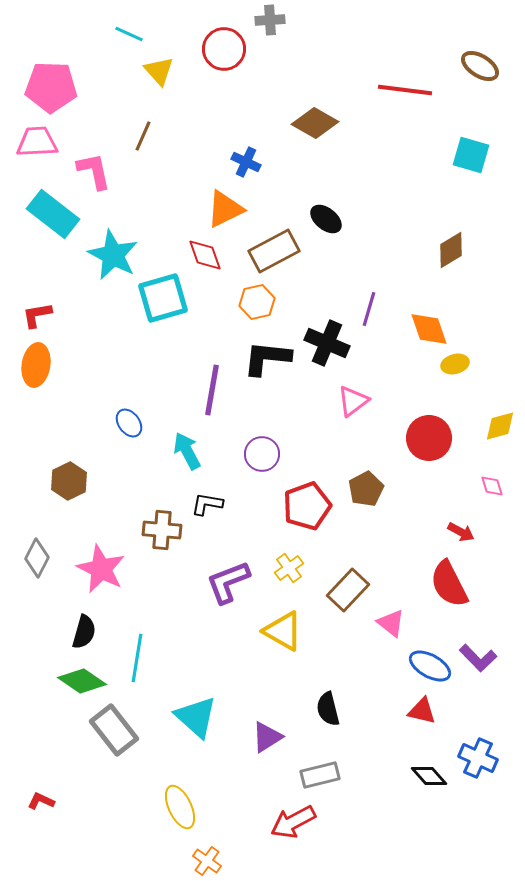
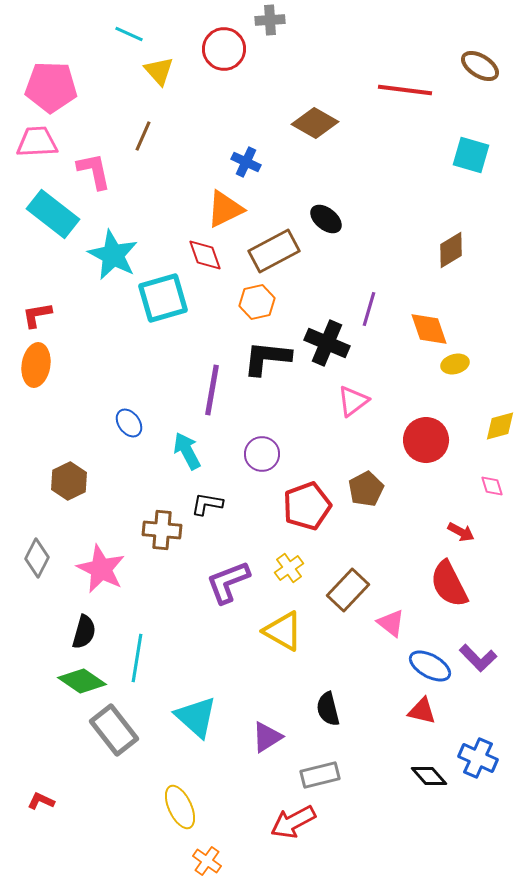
red circle at (429, 438): moved 3 px left, 2 px down
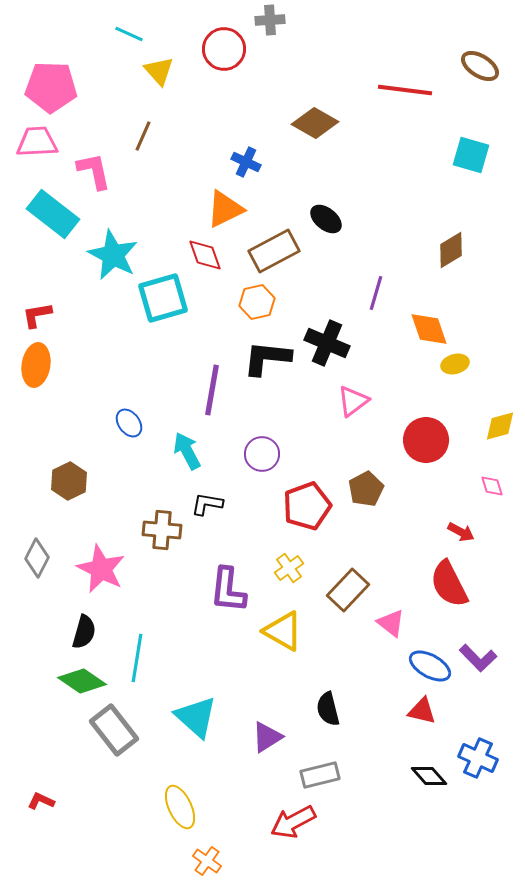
purple line at (369, 309): moved 7 px right, 16 px up
purple L-shape at (228, 582): moved 8 px down; rotated 63 degrees counterclockwise
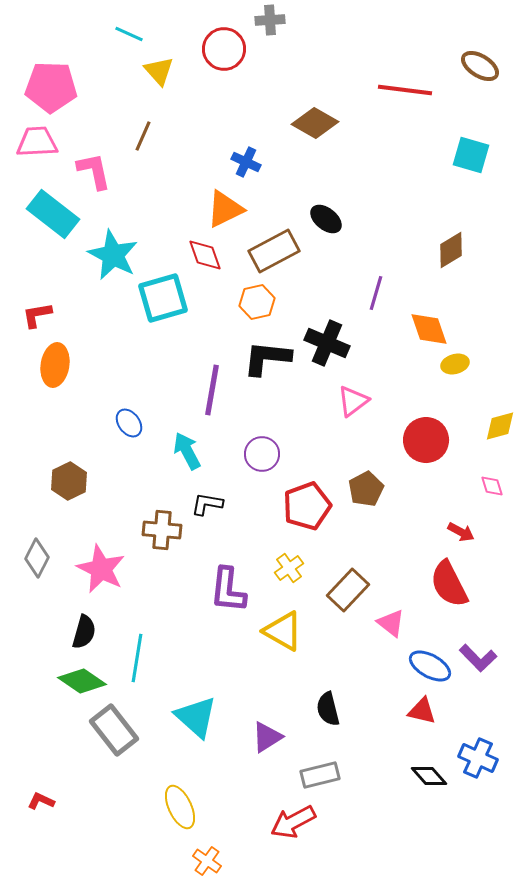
orange ellipse at (36, 365): moved 19 px right
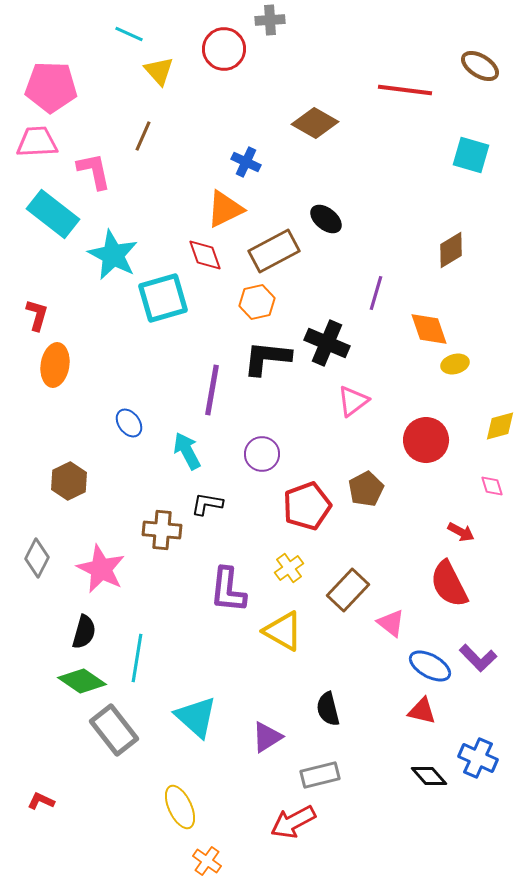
red L-shape at (37, 315): rotated 116 degrees clockwise
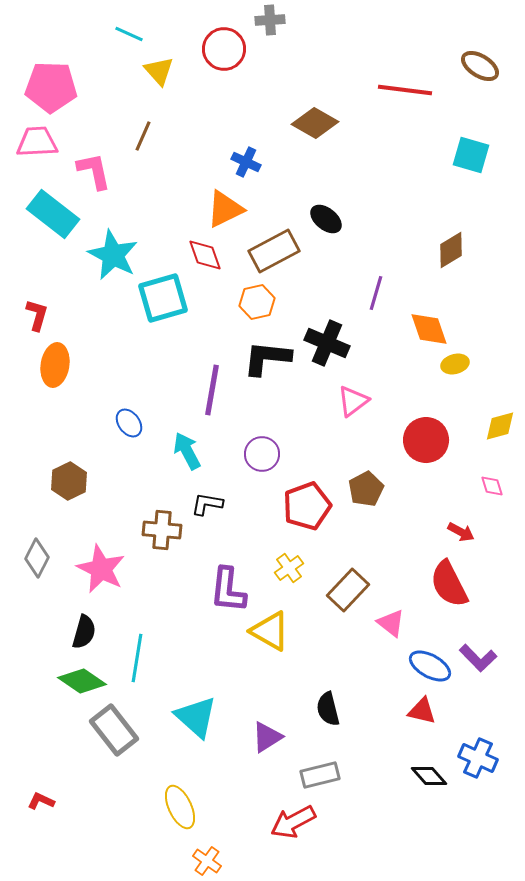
yellow triangle at (283, 631): moved 13 px left
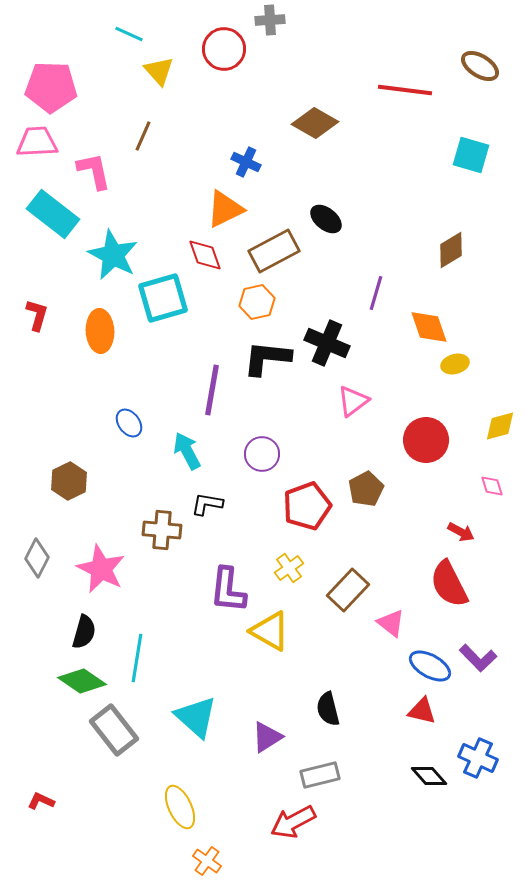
orange diamond at (429, 329): moved 2 px up
orange ellipse at (55, 365): moved 45 px right, 34 px up; rotated 12 degrees counterclockwise
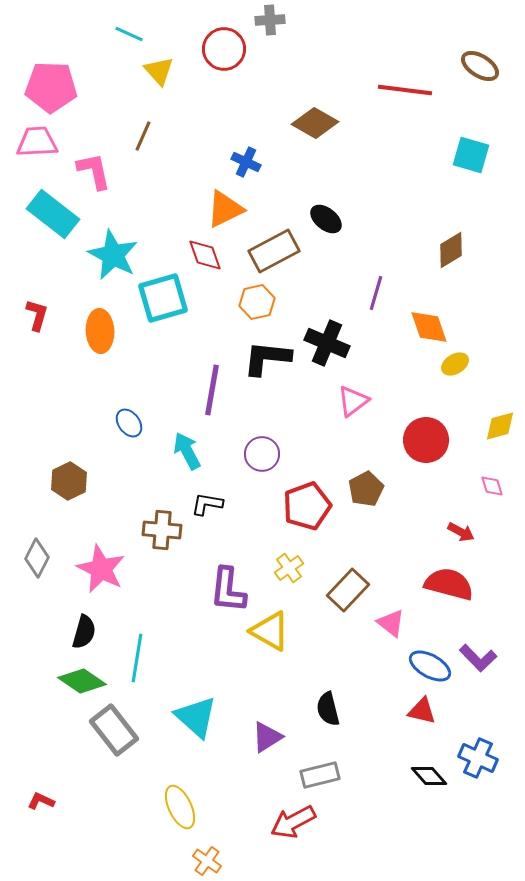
yellow ellipse at (455, 364): rotated 16 degrees counterclockwise
red semicircle at (449, 584): rotated 132 degrees clockwise
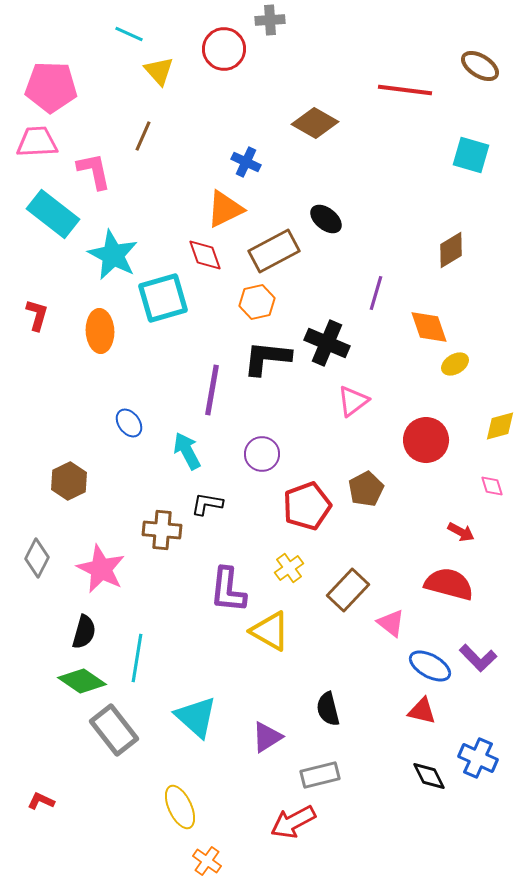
black diamond at (429, 776): rotated 15 degrees clockwise
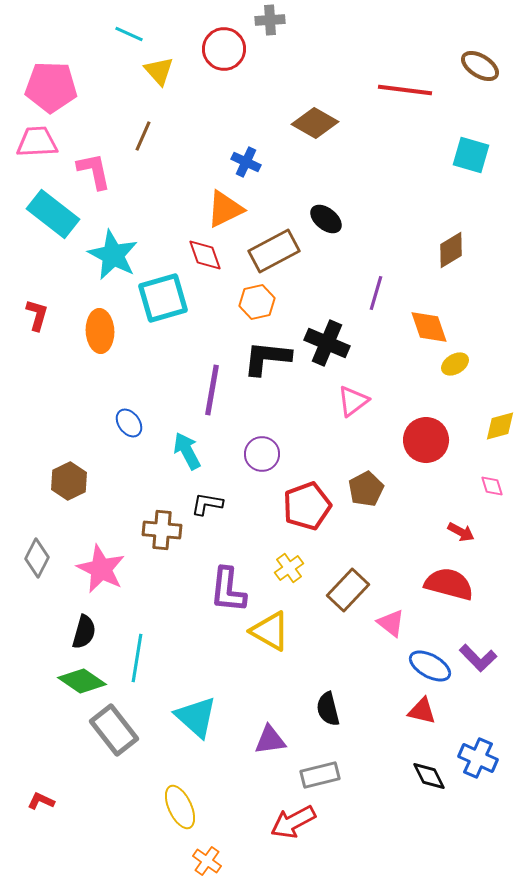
purple triangle at (267, 737): moved 3 px right, 3 px down; rotated 24 degrees clockwise
